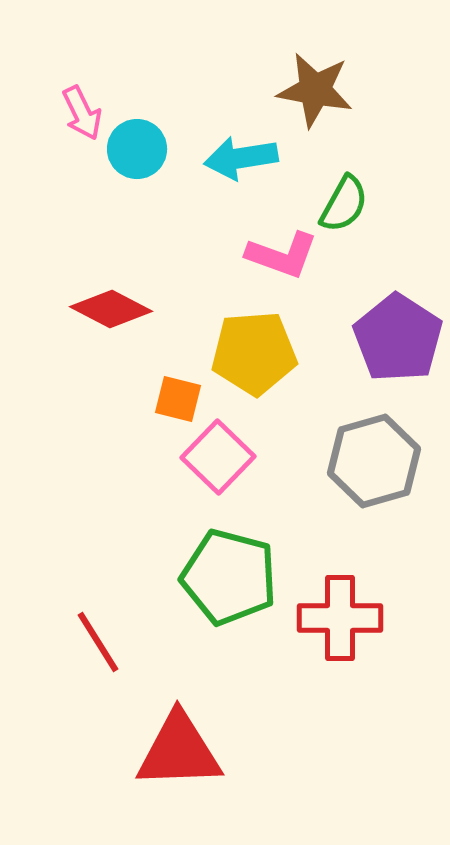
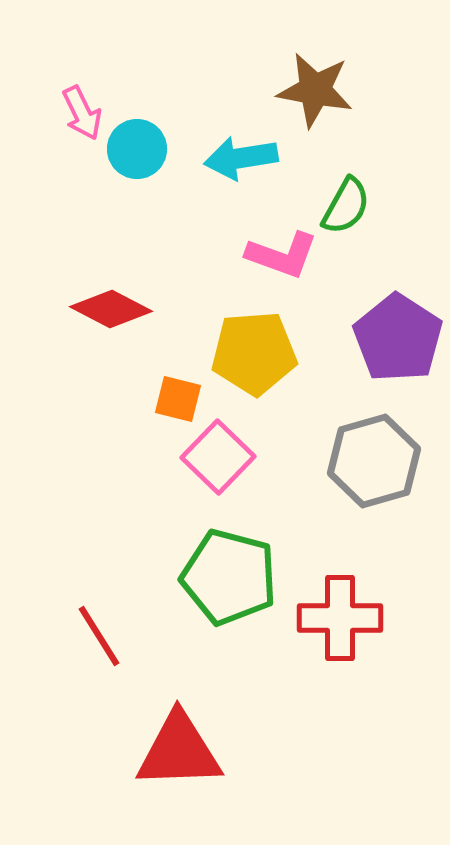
green semicircle: moved 2 px right, 2 px down
red line: moved 1 px right, 6 px up
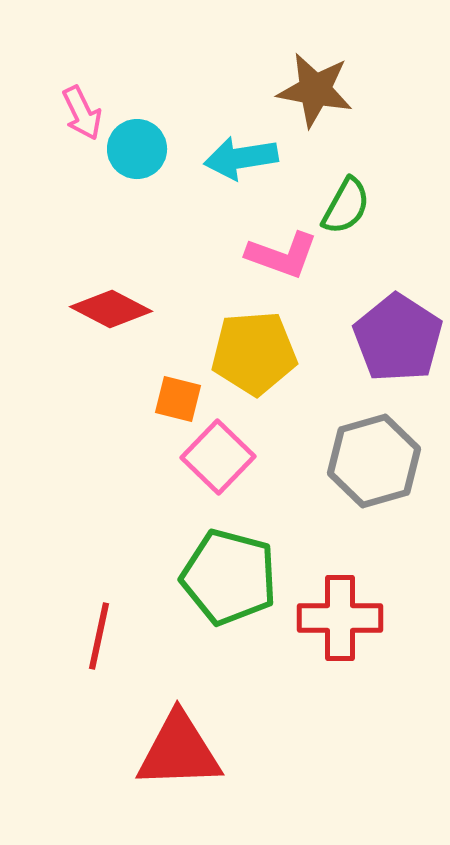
red line: rotated 44 degrees clockwise
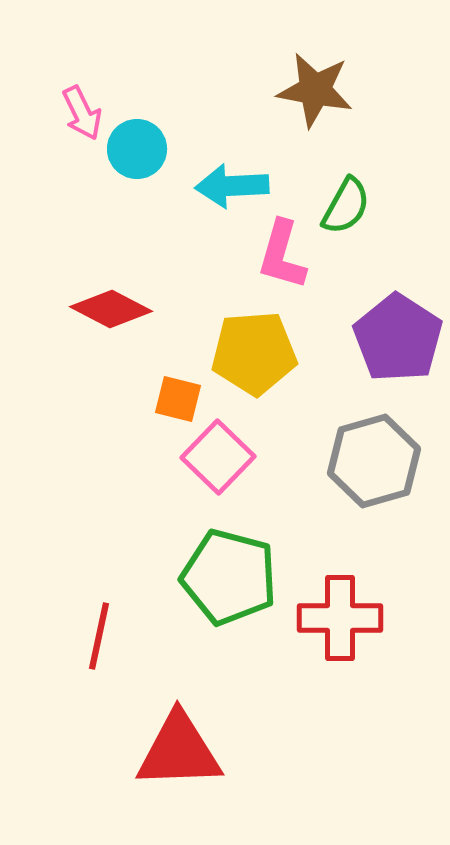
cyan arrow: moved 9 px left, 28 px down; rotated 6 degrees clockwise
pink L-shape: rotated 86 degrees clockwise
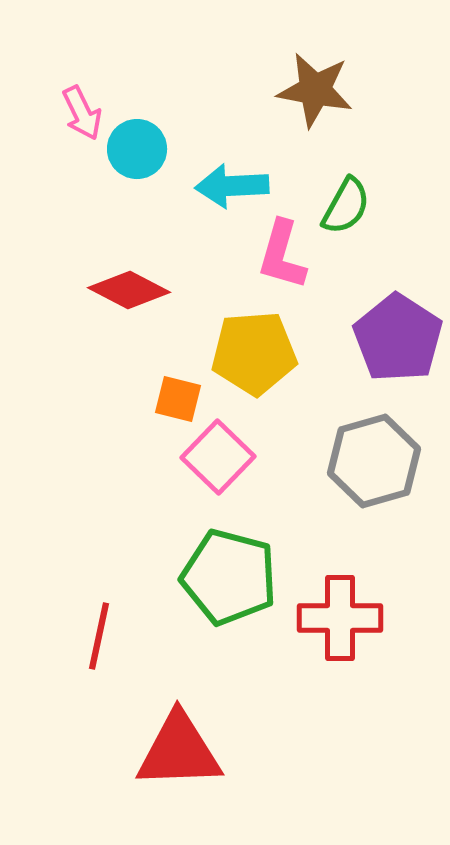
red diamond: moved 18 px right, 19 px up
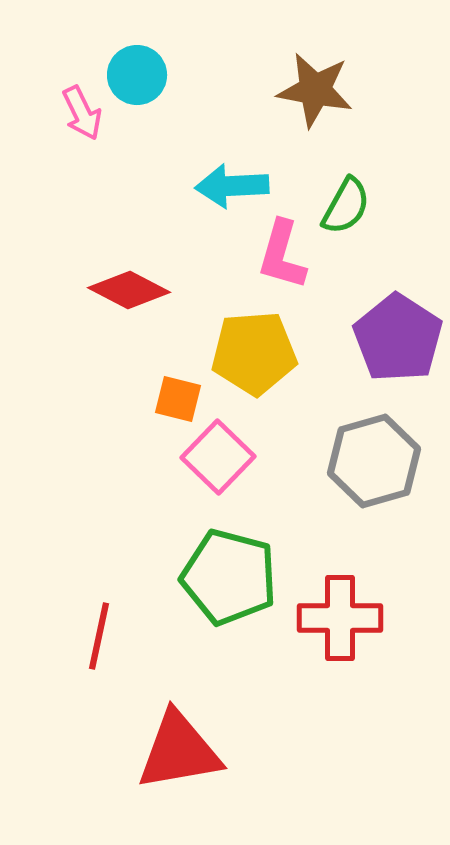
cyan circle: moved 74 px up
red triangle: rotated 8 degrees counterclockwise
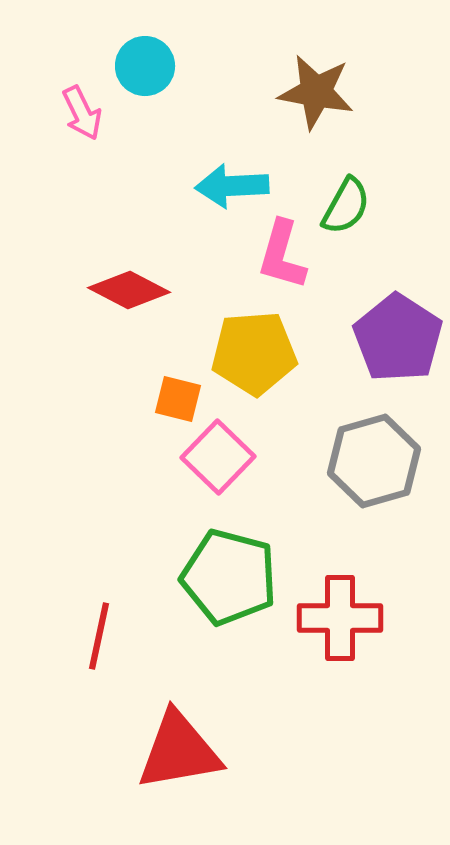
cyan circle: moved 8 px right, 9 px up
brown star: moved 1 px right, 2 px down
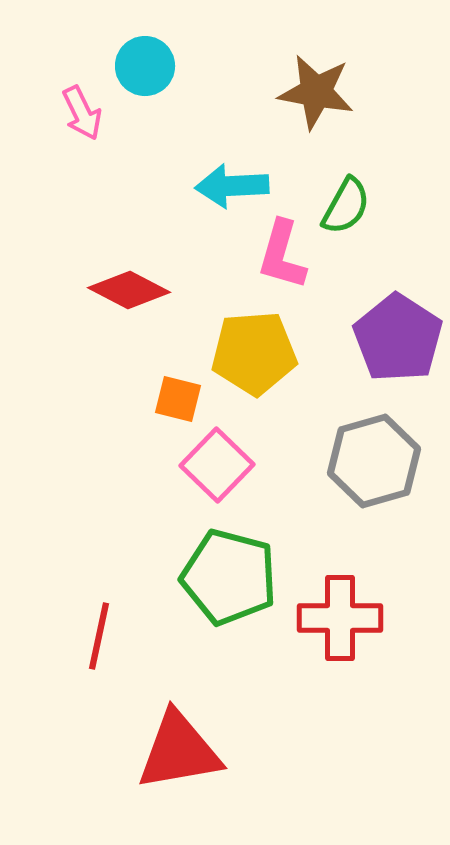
pink square: moved 1 px left, 8 px down
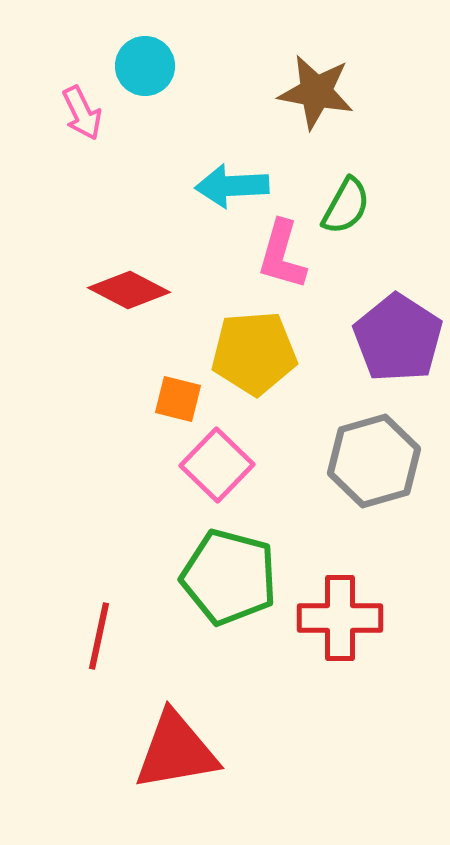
red triangle: moved 3 px left
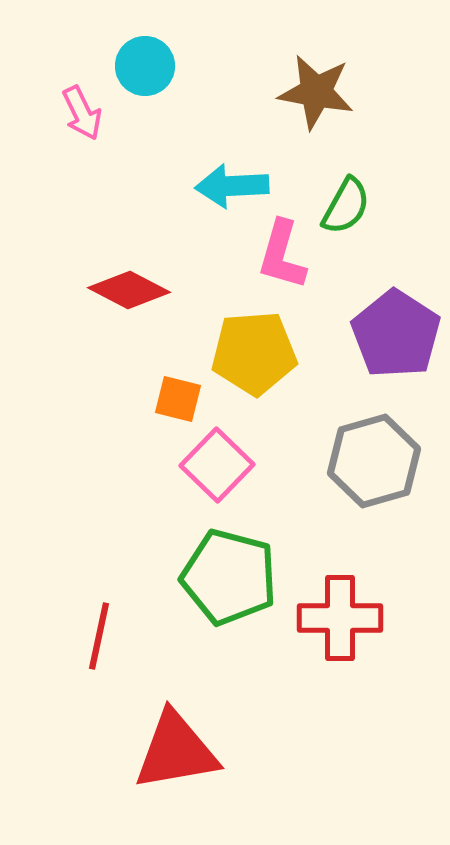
purple pentagon: moved 2 px left, 4 px up
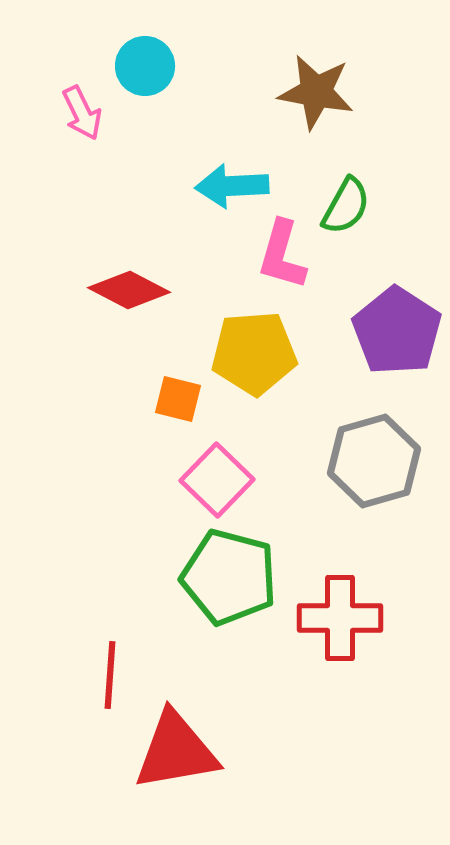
purple pentagon: moved 1 px right, 3 px up
pink square: moved 15 px down
red line: moved 11 px right, 39 px down; rotated 8 degrees counterclockwise
